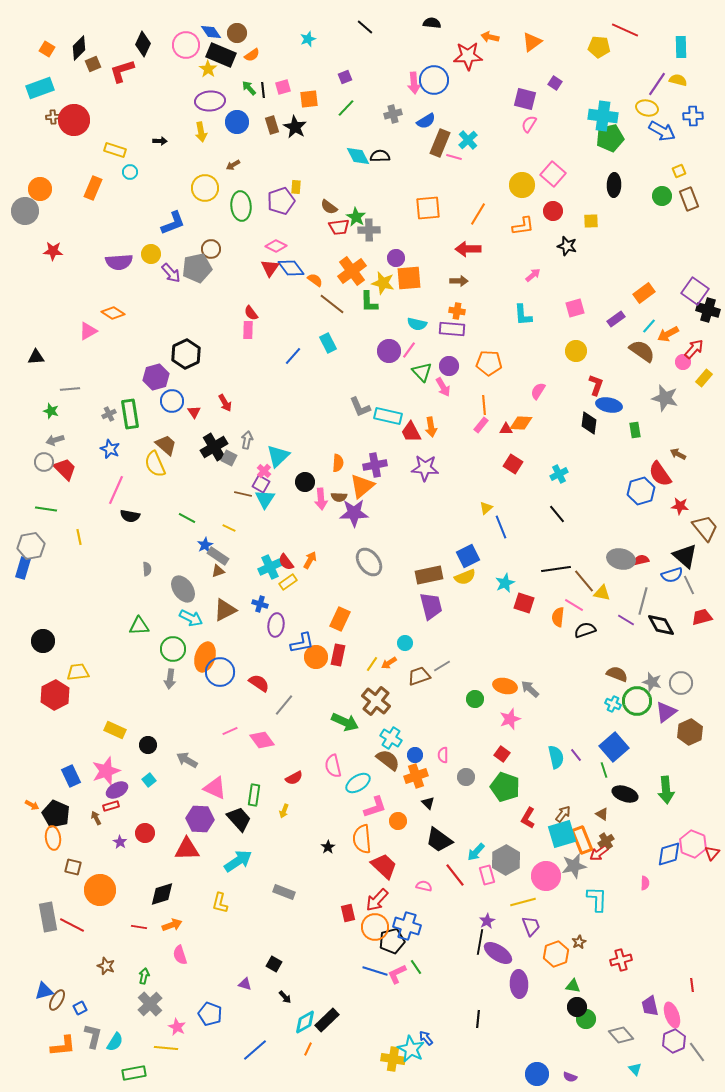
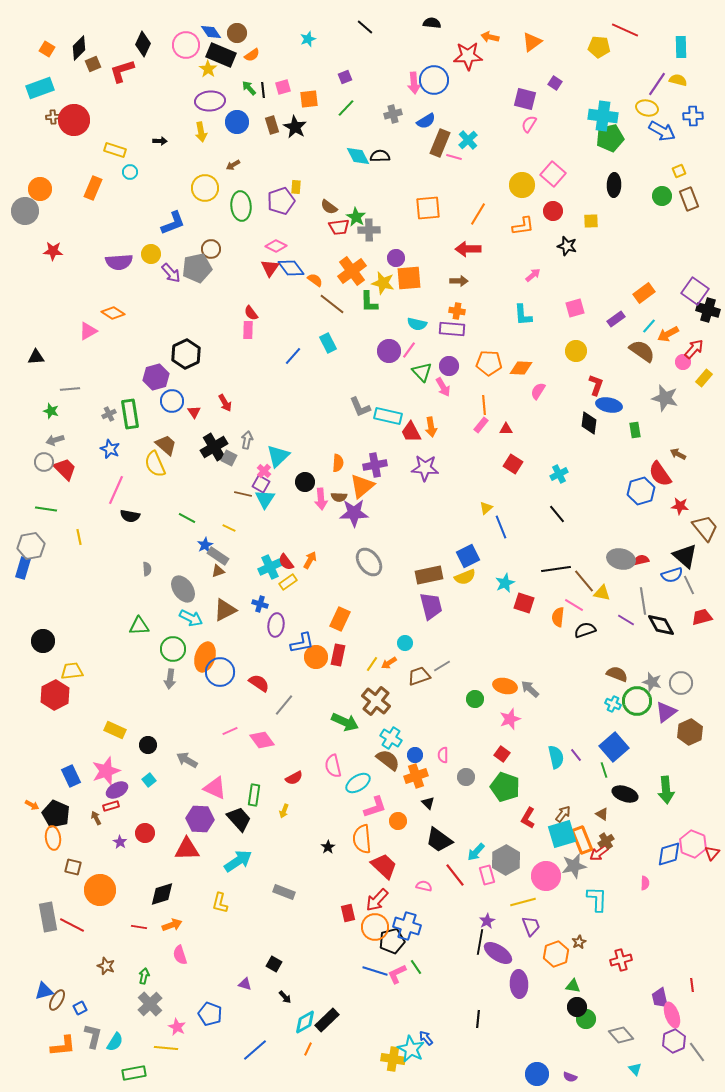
orange diamond at (521, 423): moved 55 px up
gray line at (643, 601): rotated 24 degrees counterclockwise
yellow trapezoid at (78, 672): moved 6 px left, 1 px up
purple trapezoid at (650, 1006): moved 10 px right, 8 px up
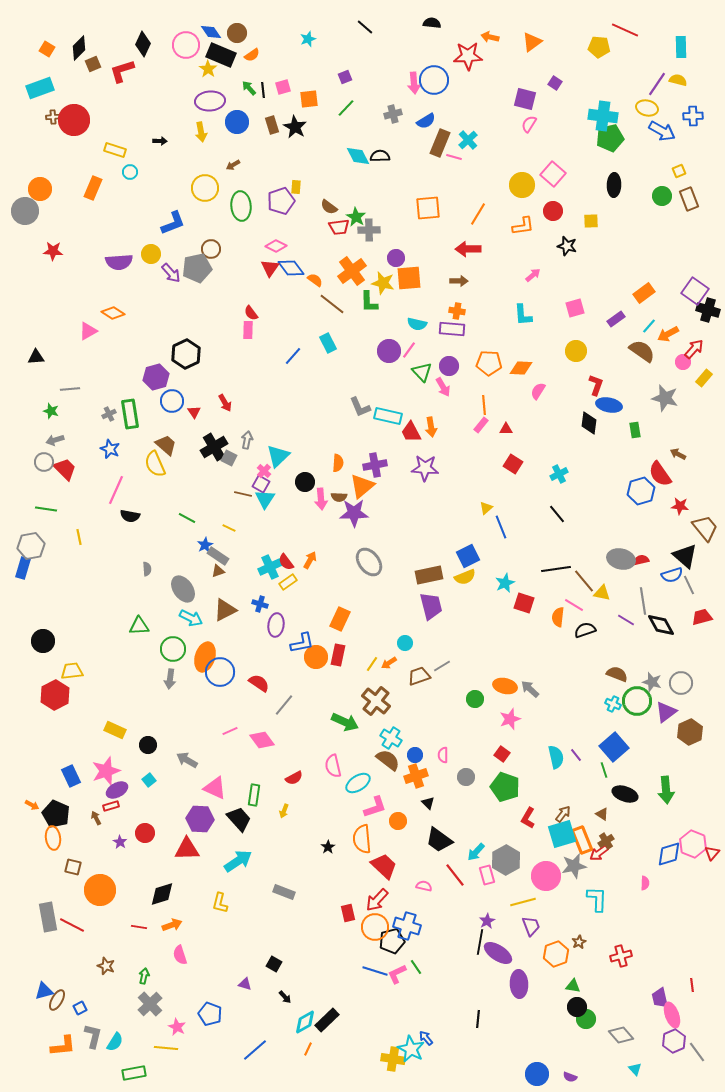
red cross at (621, 960): moved 4 px up
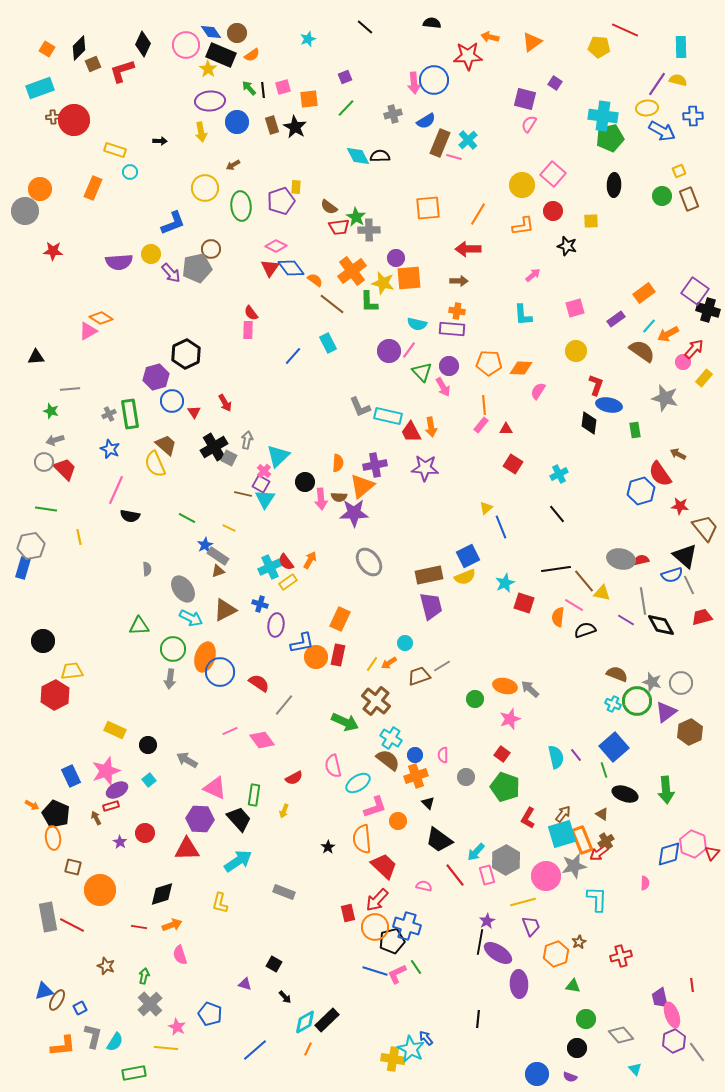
yellow ellipse at (647, 108): rotated 20 degrees counterclockwise
orange diamond at (113, 313): moved 12 px left, 5 px down
black circle at (577, 1007): moved 41 px down
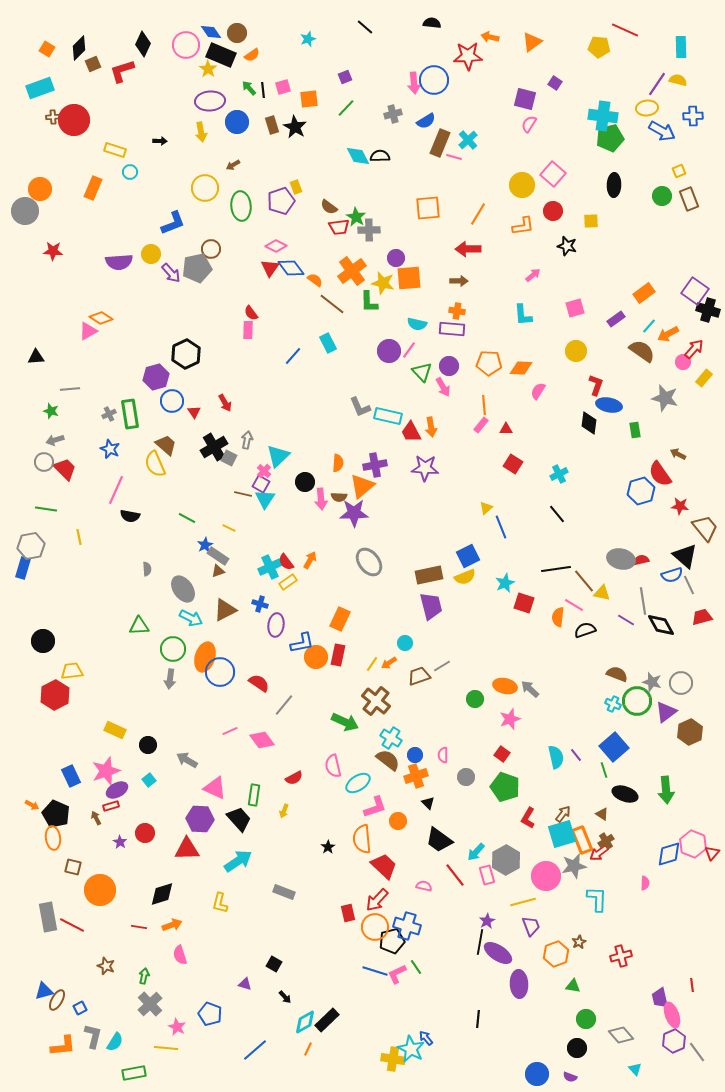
yellow rectangle at (296, 187): rotated 24 degrees counterclockwise
